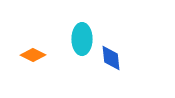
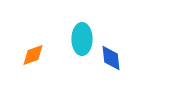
orange diamond: rotated 45 degrees counterclockwise
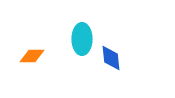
orange diamond: moved 1 px left, 1 px down; rotated 20 degrees clockwise
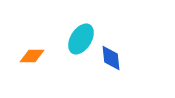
cyan ellipse: moved 1 px left; rotated 32 degrees clockwise
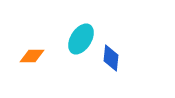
blue diamond: rotated 12 degrees clockwise
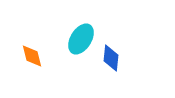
orange diamond: rotated 75 degrees clockwise
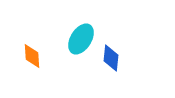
orange diamond: rotated 10 degrees clockwise
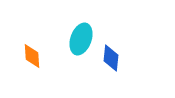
cyan ellipse: rotated 12 degrees counterclockwise
